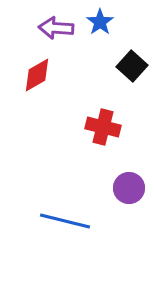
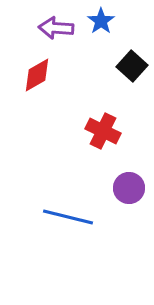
blue star: moved 1 px right, 1 px up
red cross: moved 4 px down; rotated 12 degrees clockwise
blue line: moved 3 px right, 4 px up
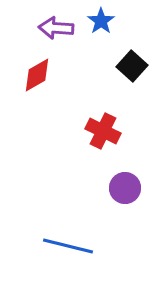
purple circle: moved 4 px left
blue line: moved 29 px down
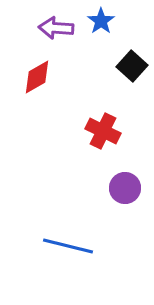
red diamond: moved 2 px down
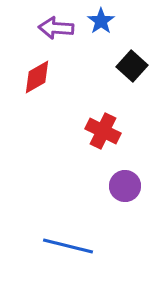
purple circle: moved 2 px up
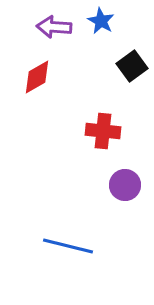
blue star: rotated 8 degrees counterclockwise
purple arrow: moved 2 px left, 1 px up
black square: rotated 12 degrees clockwise
red cross: rotated 20 degrees counterclockwise
purple circle: moved 1 px up
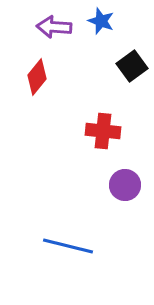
blue star: rotated 8 degrees counterclockwise
red diamond: rotated 21 degrees counterclockwise
